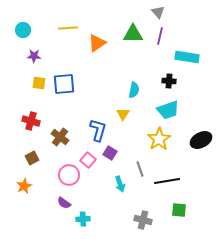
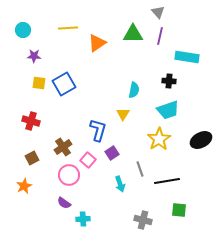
blue square: rotated 25 degrees counterclockwise
brown cross: moved 3 px right, 10 px down; rotated 18 degrees clockwise
purple square: moved 2 px right; rotated 24 degrees clockwise
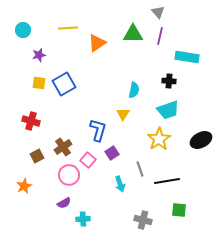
purple star: moved 5 px right, 1 px up; rotated 16 degrees counterclockwise
brown square: moved 5 px right, 2 px up
purple semicircle: rotated 64 degrees counterclockwise
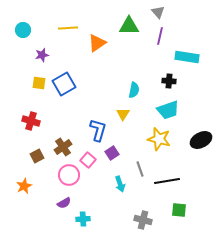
green triangle: moved 4 px left, 8 px up
purple star: moved 3 px right
yellow star: rotated 25 degrees counterclockwise
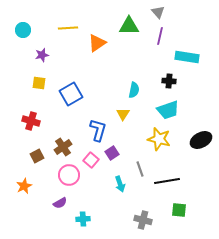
blue square: moved 7 px right, 10 px down
pink square: moved 3 px right
purple semicircle: moved 4 px left
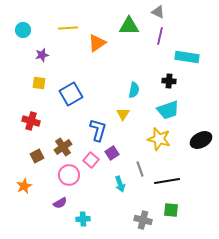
gray triangle: rotated 24 degrees counterclockwise
green square: moved 8 px left
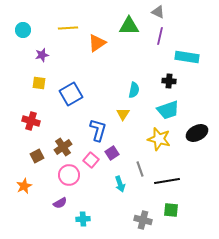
black ellipse: moved 4 px left, 7 px up
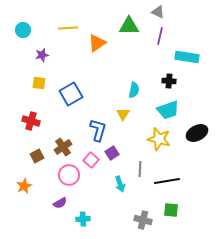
gray line: rotated 21 degrees clockwise
